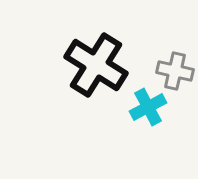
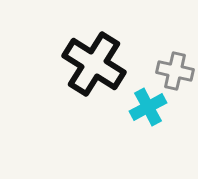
black cross: moved 2 px left, 1 px up
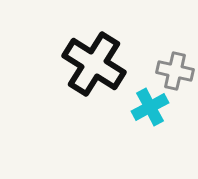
cyan cross: moved 2 px right
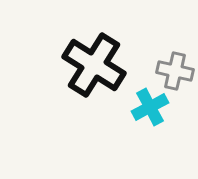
black cross: moved 1 px down
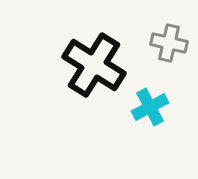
gray cross: moved 6 px left, 28 px up
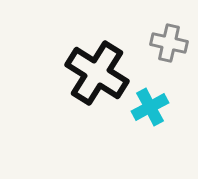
black cross: moved 3 px right, 8 px down
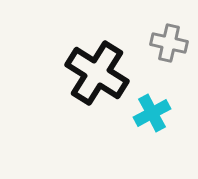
cyan cross: moved 2 px right, 6 px down
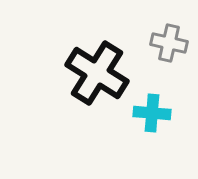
cyan cross: rotated 33 degrees clockwise
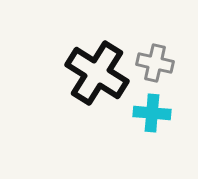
gray cross: moved 14 px left, 20 px down
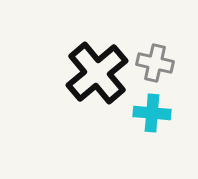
black cross: rotated 18 degrees clockwise
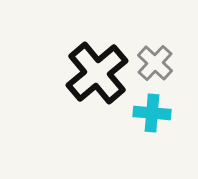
gray cross: rotated 30 degrees clockwise
